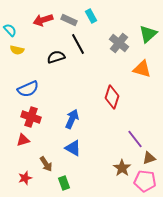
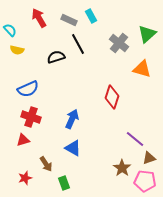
red arrow: moved 4 px left, 2 px up; rotated 78 degrees clockwise
green triangle: moved 1 px left
purple line: rotated 12 degrees counterclockwise
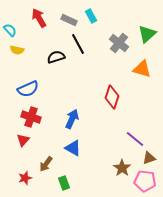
red triangle: rotated 32 degrees counterclockwise
brown arrow: rotated 70 degrees clockwise
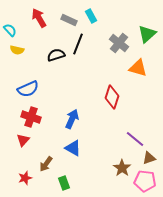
black line: rotated 50 degrees clockwise
black semicircle: moved 2 px up
orange triangle: moved 4 px left, 1 px up
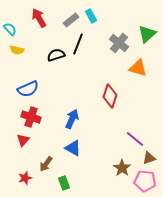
gray rectangle: moved 2 px right; rotated 63 degrees counterclockwise
cyan semicircle: moved 1 px up
red diamond: moved 2 px left, 1 px up
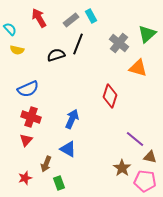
red triangle: moved 3 px right
blue triangle: moved 5 px left, 1 px down
brown triangle: moved 1 px right, 1 px up; rotated 32 degrees clockwise
brown arrow: rotated 14 degrees counterclockwise
green rectangle: moved 5 px left
